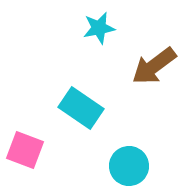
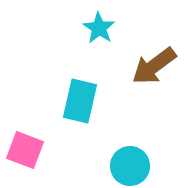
cyan star: rotated 28 degrees counterclockwise
cyan rectangle: moved 1 px left, 7 px up; rotated 69 degrees clockwise
cyan circle: moved 1 px right
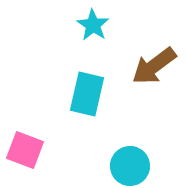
cyan star: moved 6 px left, 3 px up
cyan rectangle: moved 7 px right, 7 px up
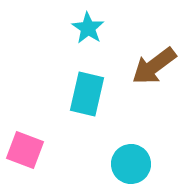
cyan star: moved 5 px left, 3 px down
cyan circle: moved 1 px right, 2 px up
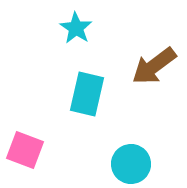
cyan star: moved 12 px left
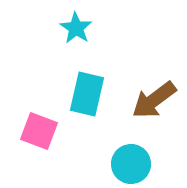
brown arrow: moved 34 px down
pink square: moved 14 px right, 19 px up
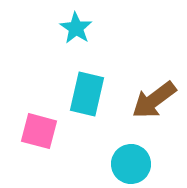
pink square: rotated 6 degrees counterclockwise
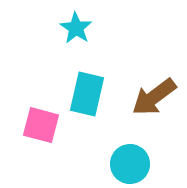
brown arrow: moved 3 px up
pink square: moved 2 px right, 6 px up
cyan circle: moved 1 px left
